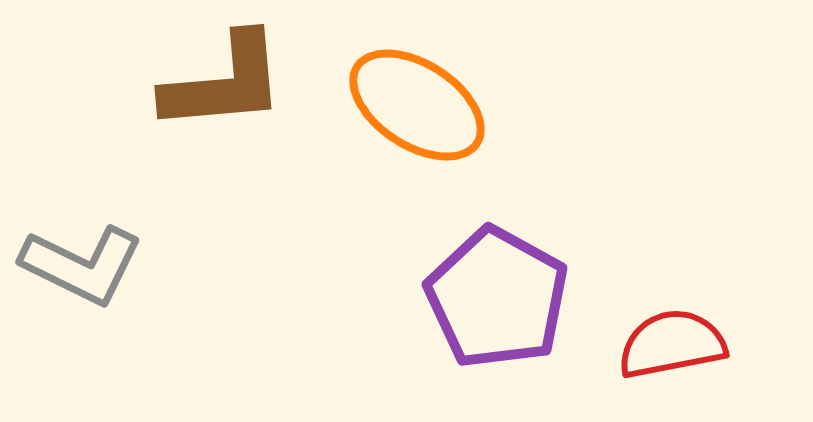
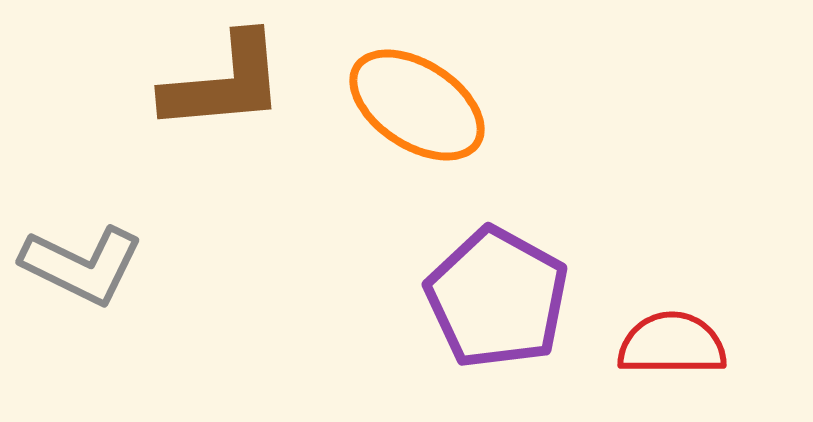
red semicircle: rotated 11 degrees clockwise
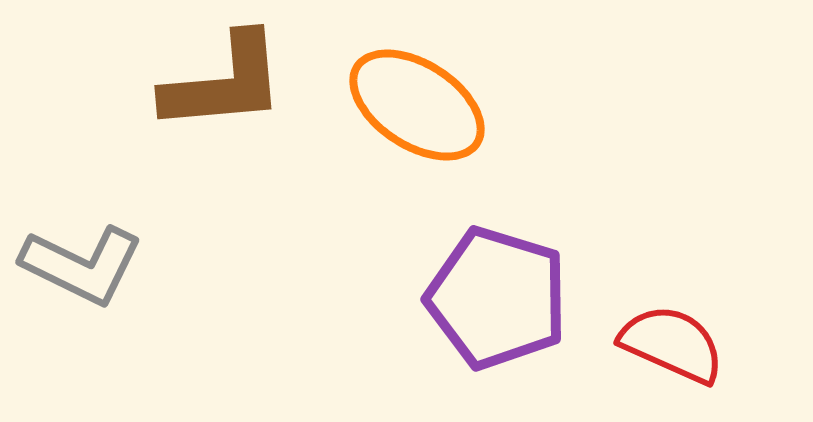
purple pentagon: rotated 12 degrees counterclockwise
red semicircle: rotated 24 degrees clockwise
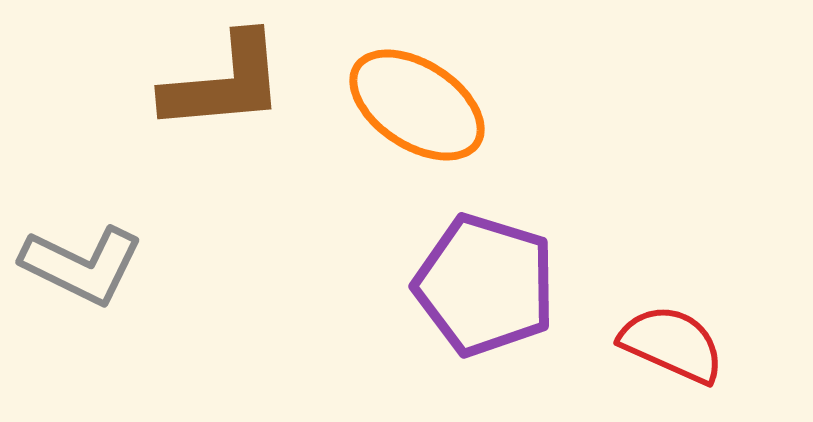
purple pentagon: moved 12 px left, 13 px up
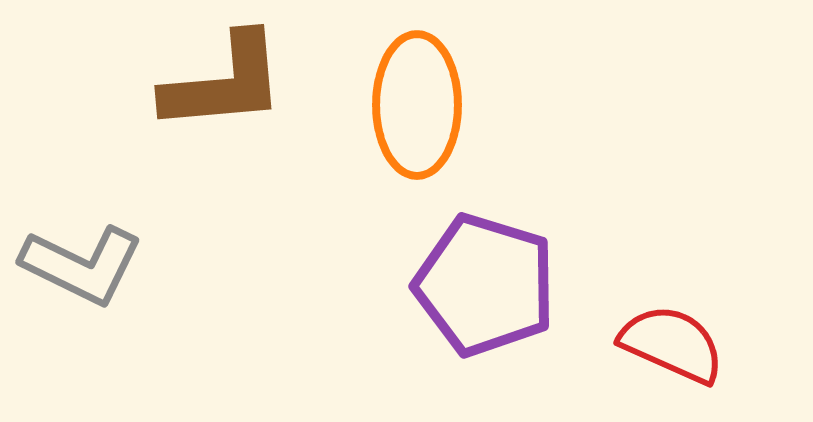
orange ellipse: rotated 57 degrees clockwise
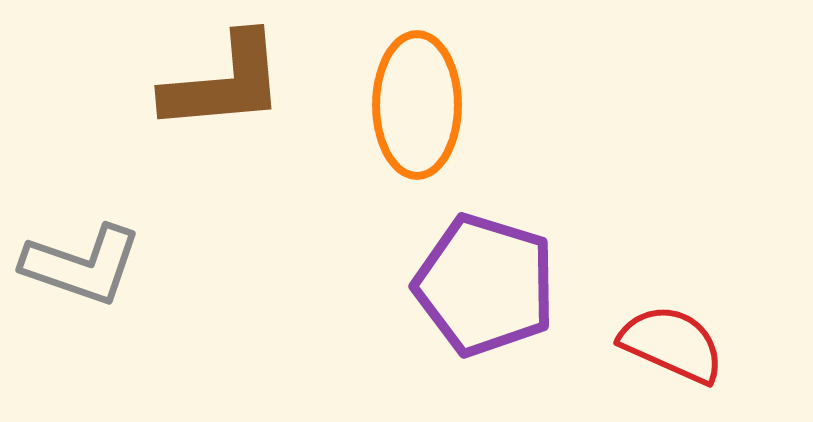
gray L-shape: rotated 7 degrees counterclockwise
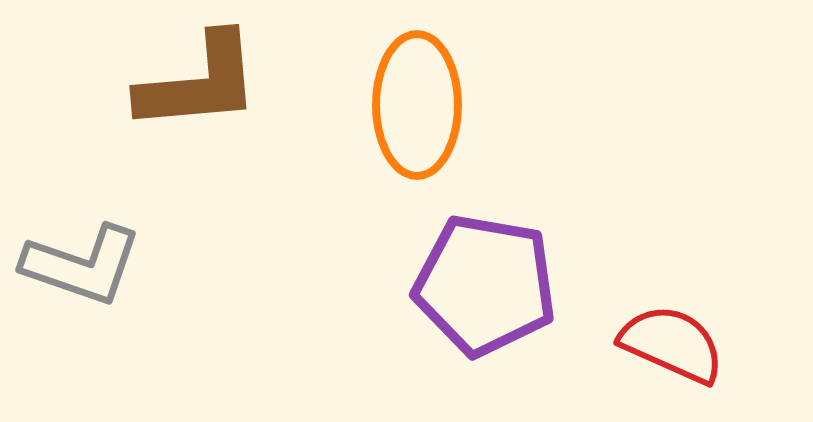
brown L-shape: moved 25 px left
purple pentagon: rotated 7 degrees counterclockwise
